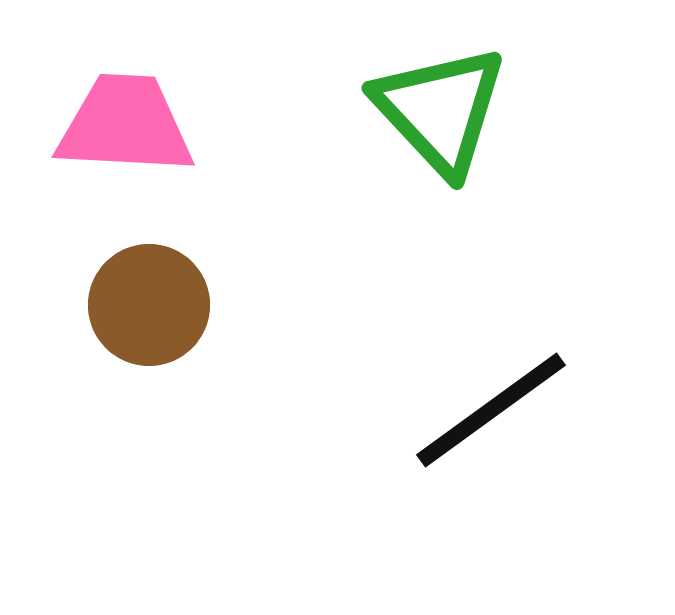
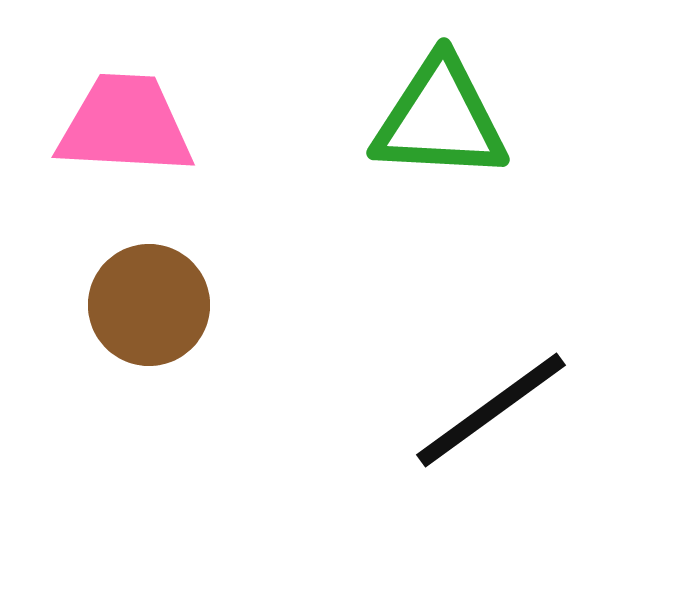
green triangle: moved 9 px down; rotated 44 degrees counterclockwise
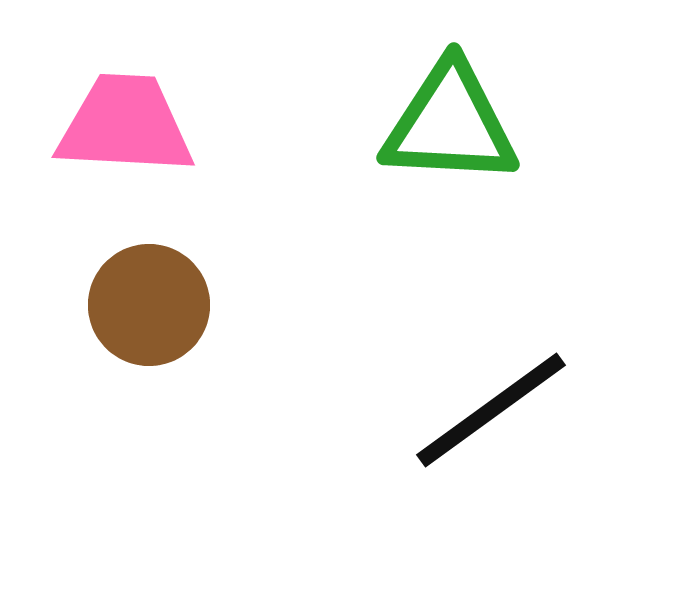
green triangle: moved 10 px right, 5 px down
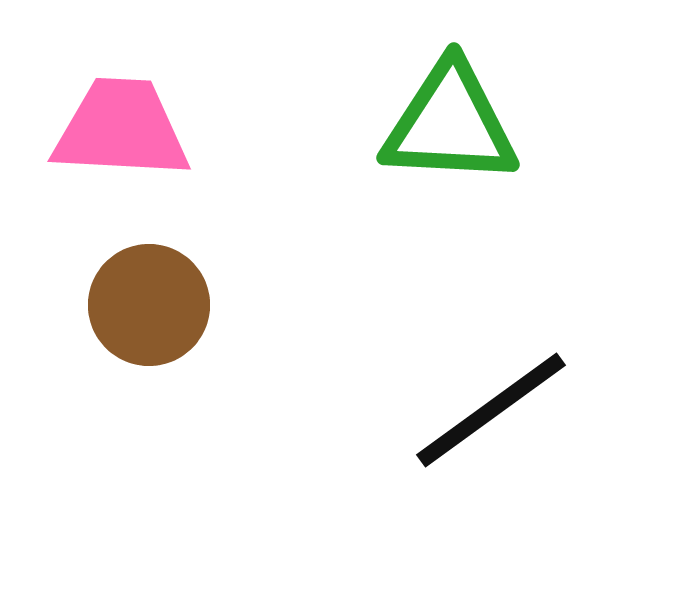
pink trapezoid: moved 4 px left, 4 px down
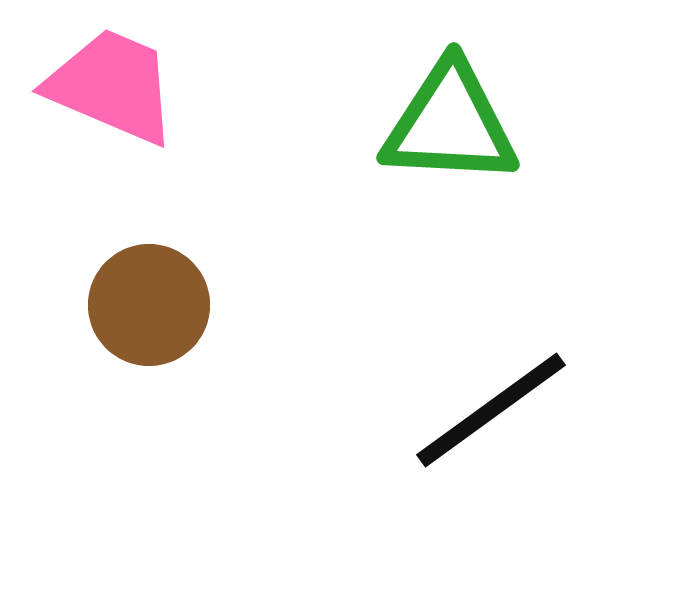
pink trapezoid: moved 9 px left, 43 px up; rotated 20 degrees clockwise
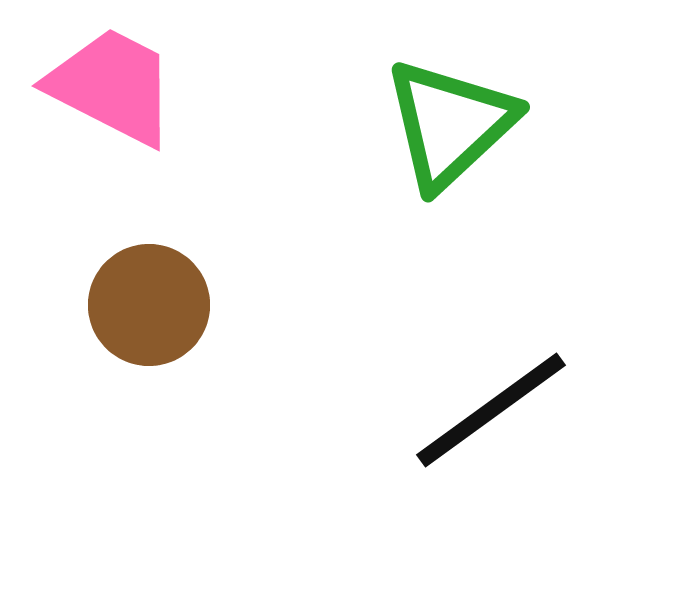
pink trapezoid: rotated 4 degrees clockwise
green triangle: rotated 46 degrees counterclockwise
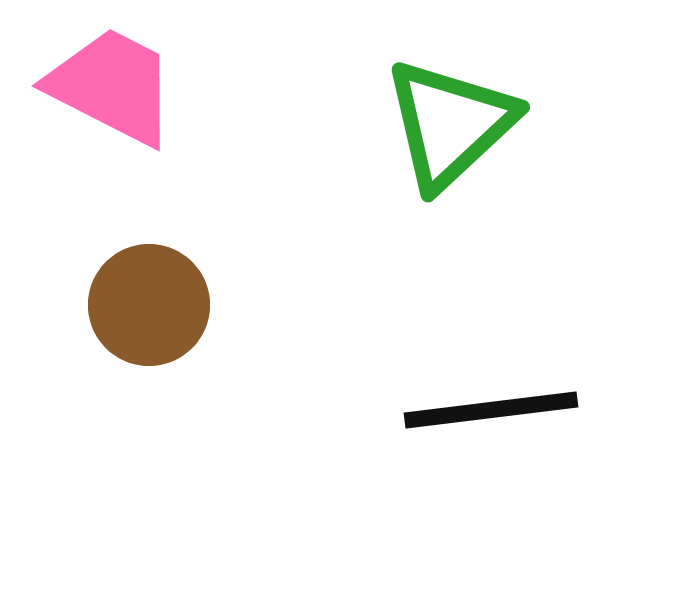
black line: rotated 29 degrees clockwise
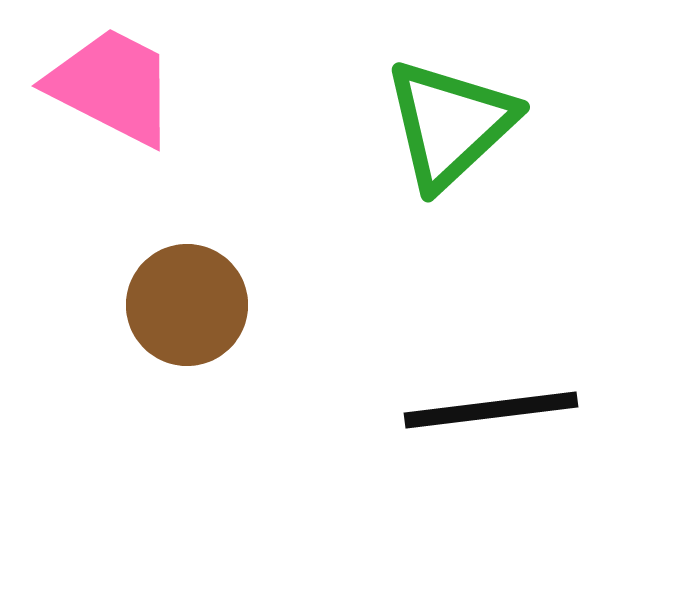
brown circle: moved 38 px right
